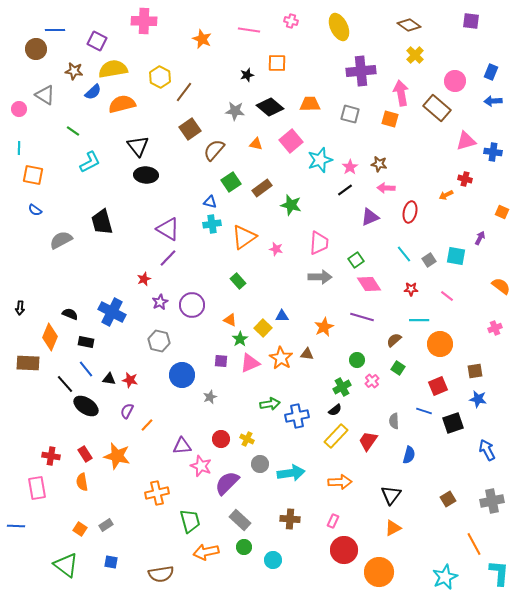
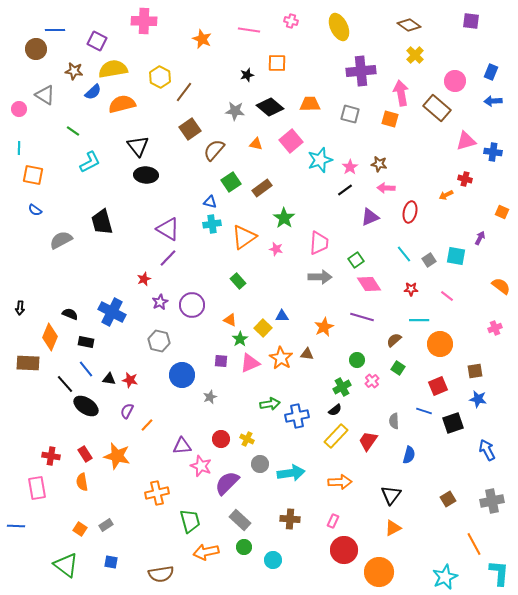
green star at (291, 205): moved 7 px left, 13 px down; rotated 20 degrees clockwise
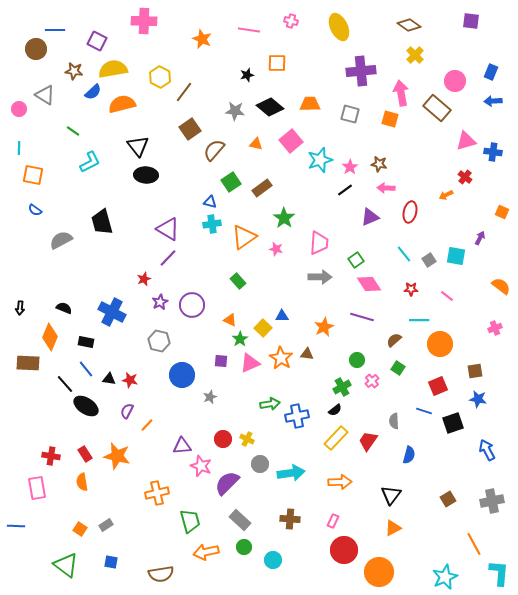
red cross at (465, 179): moved 2 px up; rotated 24 degrees clockwise
black semicircle at (70, 314): moved 6 px left, 6 px up
yellow rectangle at (336, 436): moved 2 px down
red circle at (221, 439): moved 2 px right
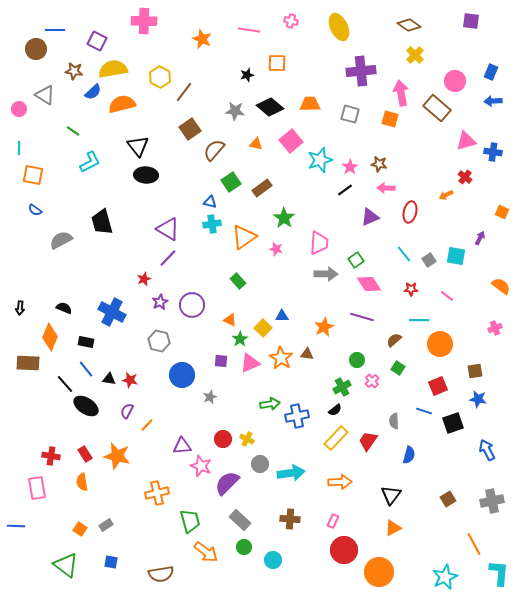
gray arrow at (320, 277): moved 6 px right, 3 px up
orange arrow at (206, 552): rotated 130 degrees counterclockwise
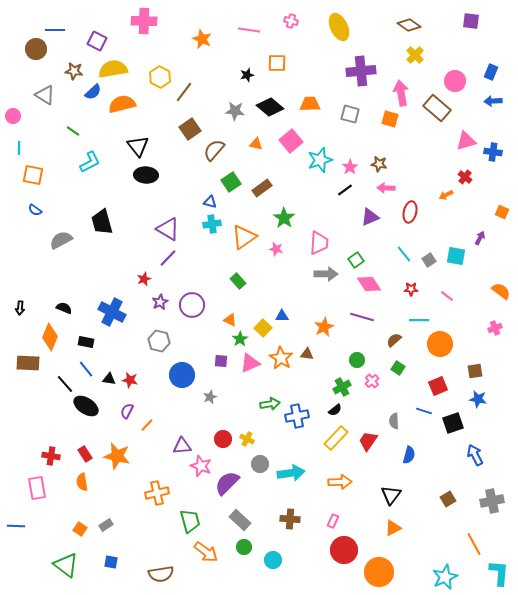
pink circle at (19, 109): moved 6 px left, 7 px down
orange semicircle at (501, 286): moved 5 px down
blue arrow at (487, 450): moved 12 px left, 5 px down
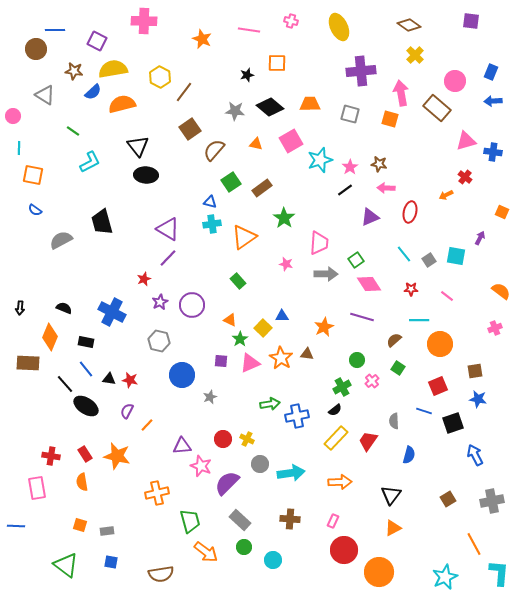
pink square at (291, 141): rotated 10 degrees clockwise
pink star at (276, 249): moved 10 px right, 15 px down
gray rectangle at (106, 525): moved 1 px right, 6 px down; rotated 24 degrees clockwise
orange square at (80, 529): moved 4 px up; rotated 16 degrees counterclockwise
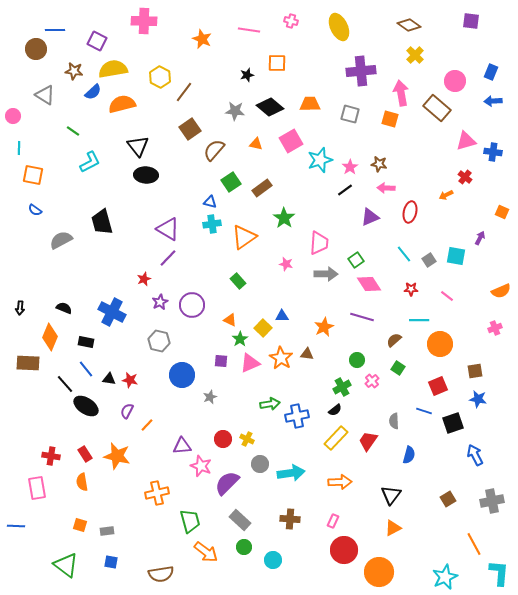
orange semicircle at (501, 291): rotated 120 degrees clockwise
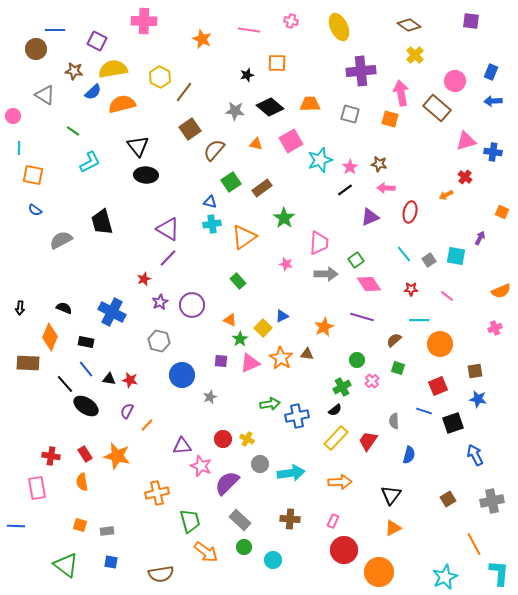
blue triangle at (282, 316): rotated 24 degrees counterclockwise
green square at (398, 368): rotated 16 degrees counterclockwise
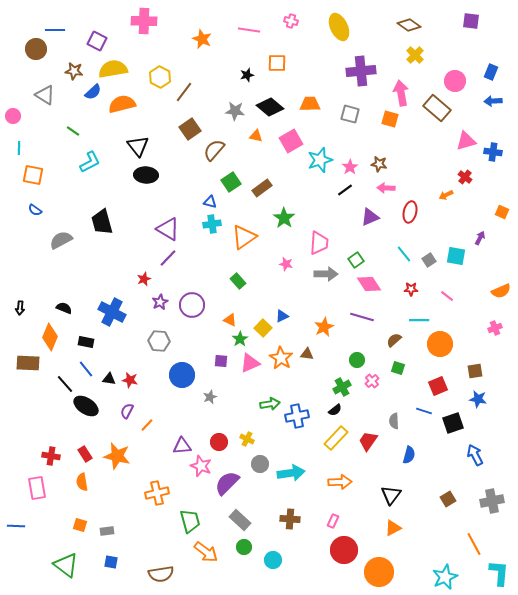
orange triangle at (256, 144): moved 8 px up
gray hexagon at (159, 341): rotated 10 degrees counterclockwise
red circle at (223, 439): moved 4 px left, 3 px down
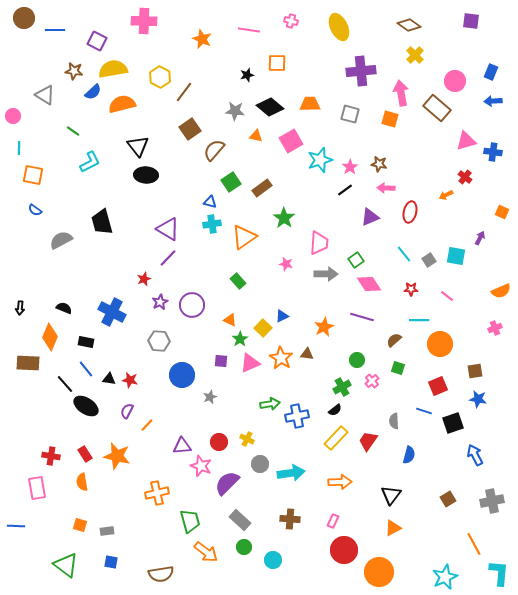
brown circle at (36, 49): moved 12 px left, 31 px up
